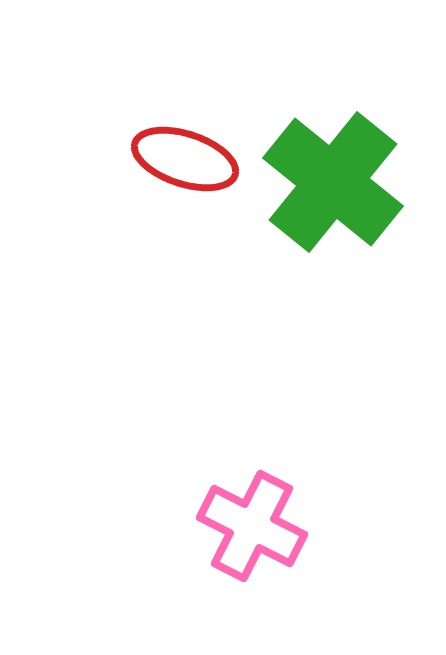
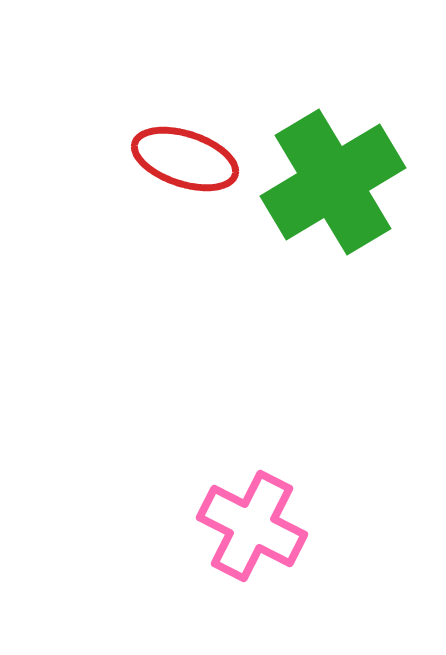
green cross: rotated 20 degrees clockwise
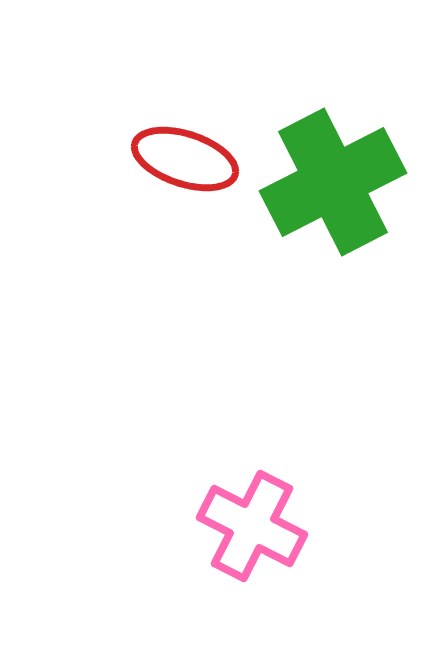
green cross: rotated 4 degrees clockwise
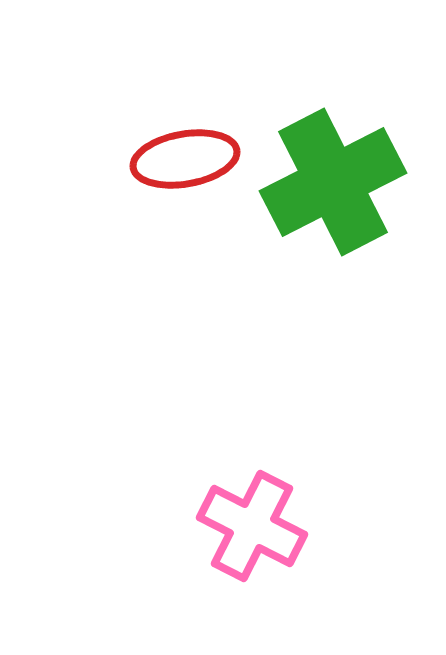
red ellipse: rotated 28 degrees counterclockwise
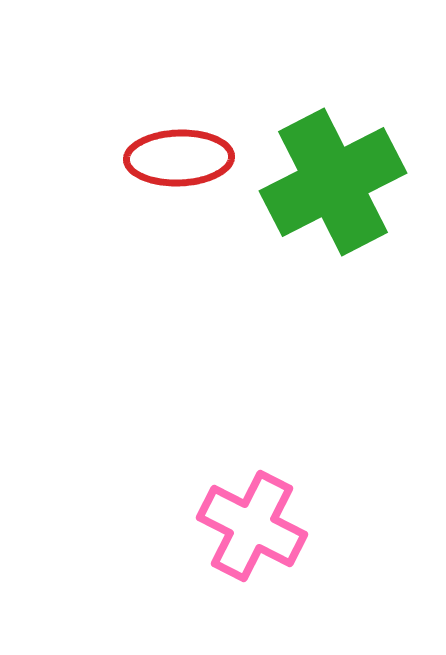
red ellipse: moved 6 px left, 1 px up; rotated 8 degrees clockwise
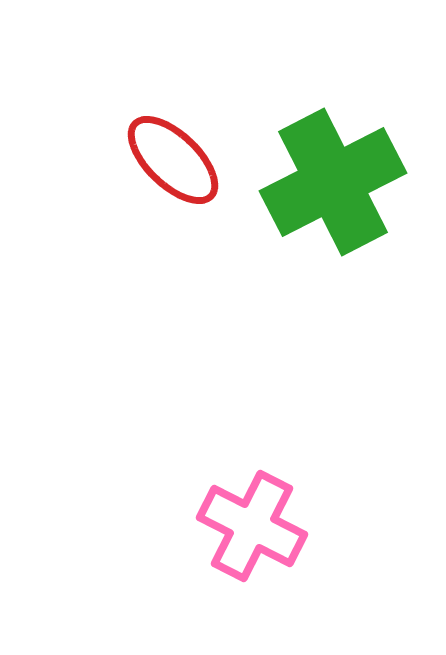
red ellipse: moved 6 px left, 2 px down; rotated 46 degrees clockwise
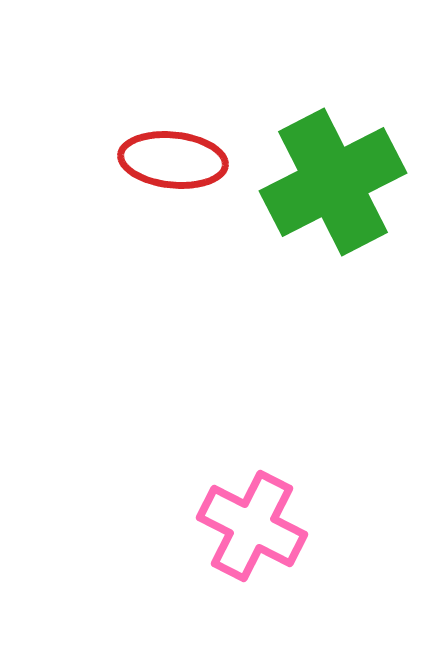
red ellipse: rotated 38 degrees counterclockwise
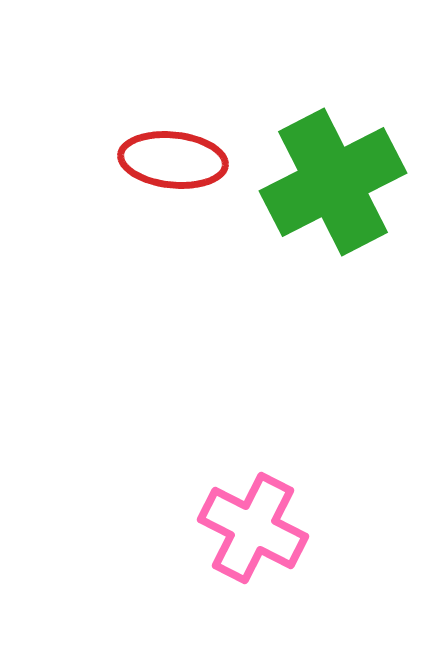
pink cross: moved 1 px right, 2 px down
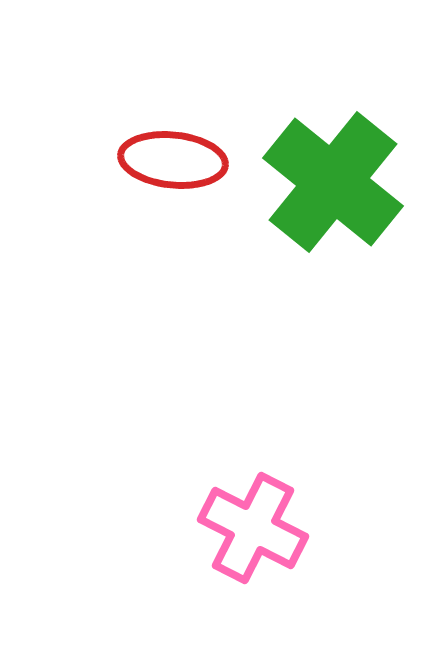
green cross: rotated 24 degrees counterclockwise
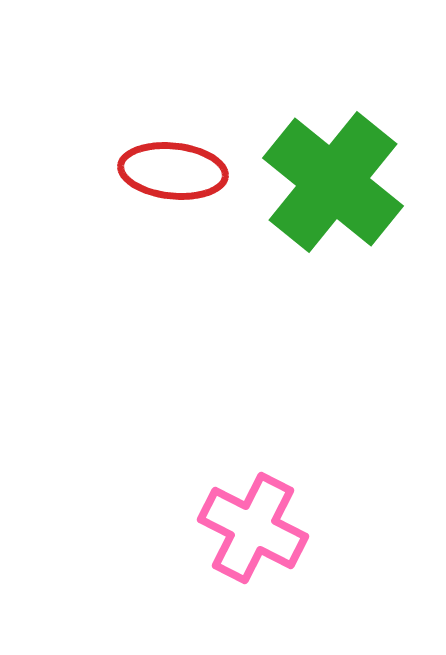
red ellipse: moved 11 px down
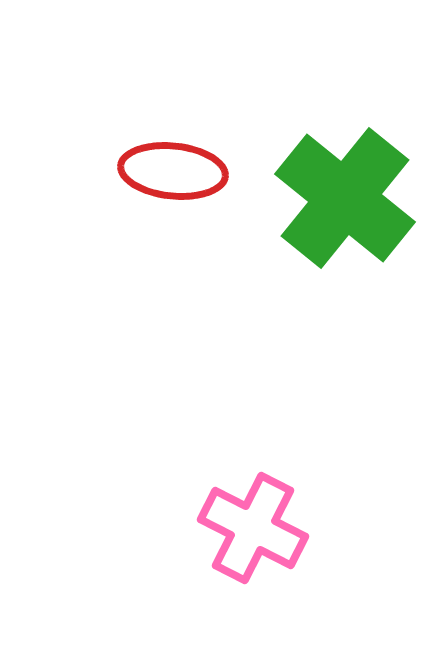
green cross: moved 12 px right, 16 px down
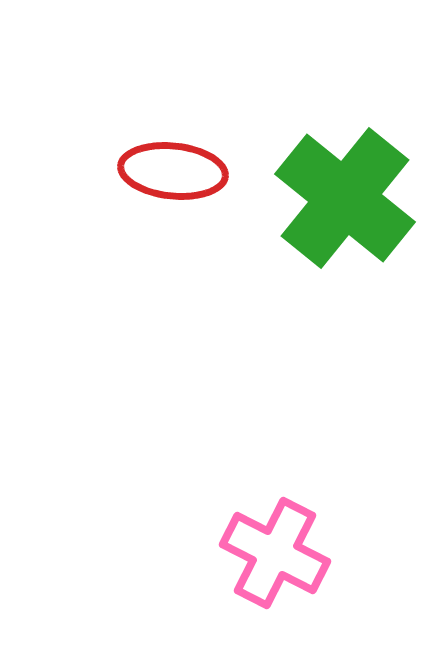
pink cross: moved 22 px right, 25 px down
